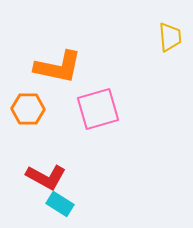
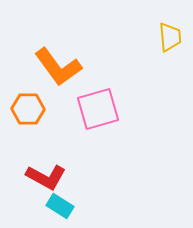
orange L-shape: rotated 42 degrees clockwise
cyan rectangle: moved 2 px down
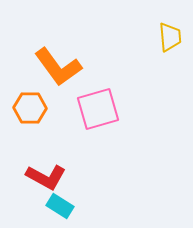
orange hexagon: moved 2 px right, 1 px up
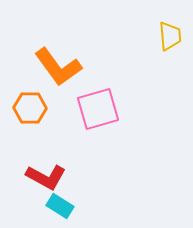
yellow trapezoid: moved 1 px up
